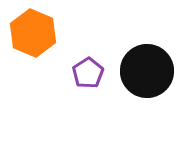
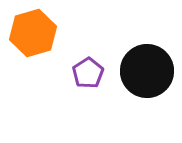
orange hexagon: rotated 21 degrees clockwise
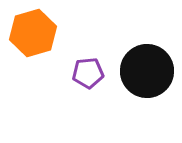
purple pentagon: rotated 28 degrees clockwise
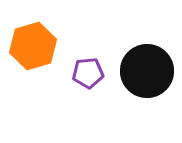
orange hexagon: moved 13 px down
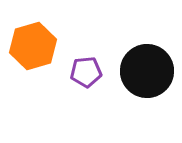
purple pentagon: moved 2 px left, 1 px up
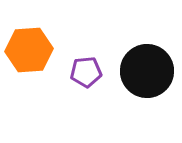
orange hexagon: moved 4 px left, 4 px down; rotated 12 degrees clockwise
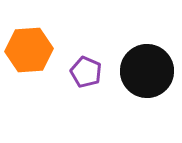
purple pentagon: rotated 28 degrees clockwise
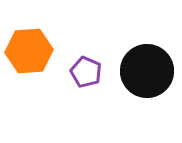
orange hexagon: moved 1 px down
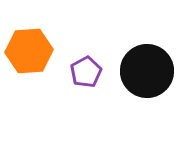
purple pentagon: rotated 20 degrees clockwise
